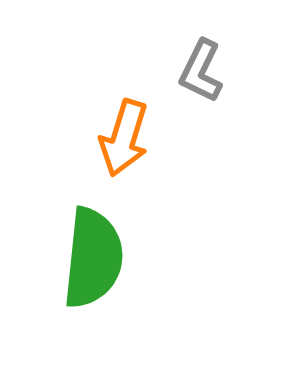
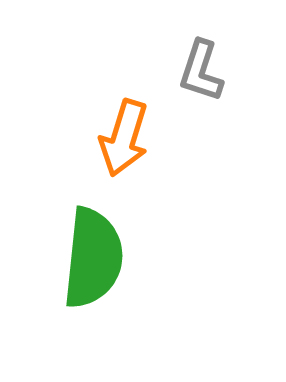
gray L-shape: rotated 8 degrees counterclockwise
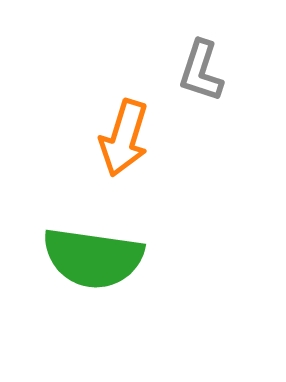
green semicircle: rotated 92 degrees clockwise
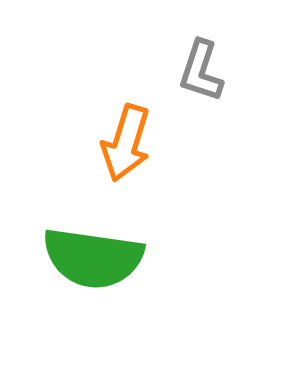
orange arrow: moved 2 px right, 5 px down
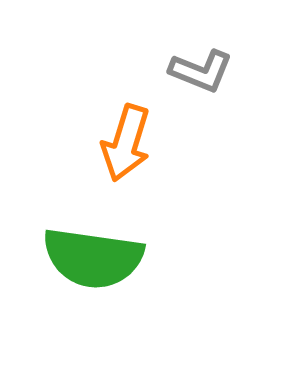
gray L-shape: rotated 86 degrees counterclockwise
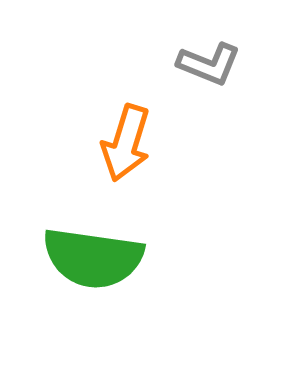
gray L-shape: moved 8 px right, 7 px up
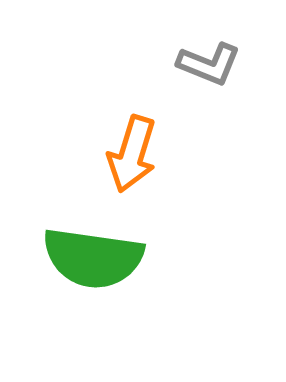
orange arrow: moved 6 px right, 11 px down
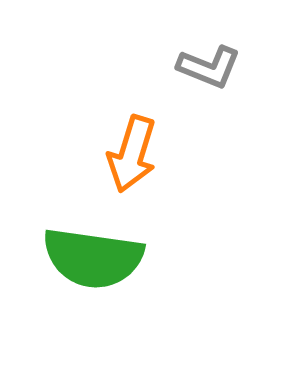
gray L-shape: moved 3 px down
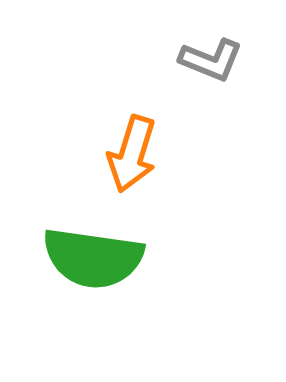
gray L-shape: moved 2 px right, 7 px up
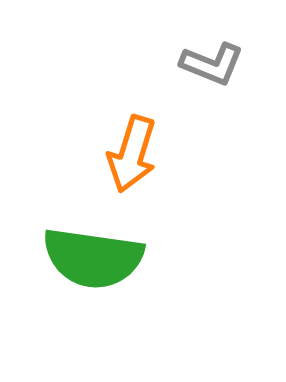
gray L-shape: moved 1 px right, 4 px down
